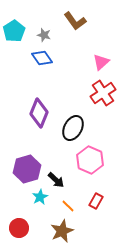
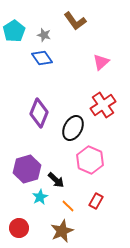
red cross: moved 12 px down
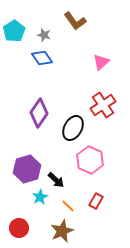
purple diamond: rotated 12 degrees clockwise
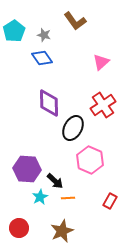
purple diamond: moved 10 px right, 10 px up; rotated 36 degrees counterclockwise
purple hexagon: rotated 20 degrees clockwise
black arrow: moved 1 px left, 1 px down
red rectangle: moved 14 px right
orange line: moved 8 px up; rotated 48 degrees counterclockwise
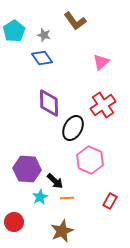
orange line: moved 1 px left
red circle: moved 5 px left, 6 px up
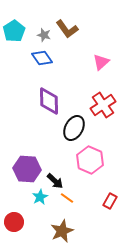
brown L-shape: moved 8 px left, 8 px down
purple diamond: moved 2 px up
black ellipse: moved 1 px right
orange line: rotated 40 degrees clockwise
